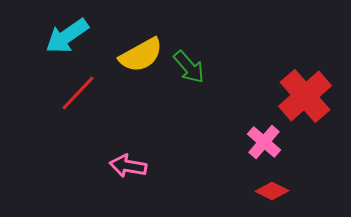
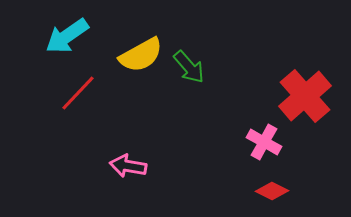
pink cross: rotated 12 degrees counterclockwise
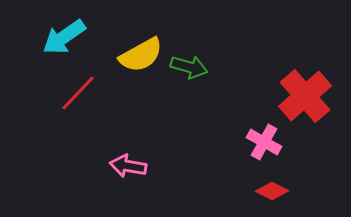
cyan arrow: moved 3 px left, 1 px down
green arrow: rotated 33 degrees counterclockwise
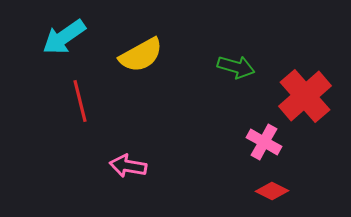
green arrow: moved 47 px right
red line: moved 2 px right, 8 px down; rotated 57 degrees counterclockwise
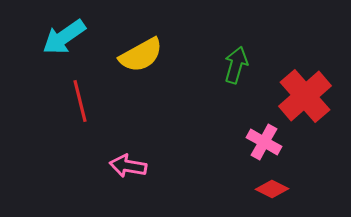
green arrow: moved 2 px up; rotated 90 degrees counterclockwise
red diamond: moved 2 px up
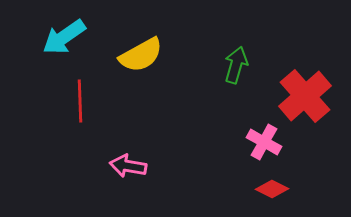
red line: rotated 12 degrees clockwise
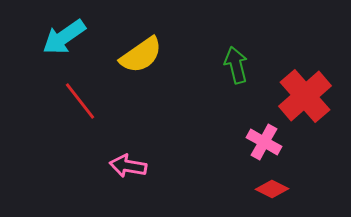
yellow semicircle: rotated 6 degrees counterclockwise
green arrow: rotated 30 degrees counterclockwise
red line: rotated 36 degrees counterclockwise
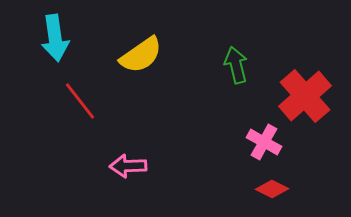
cyan arrow: moved 9 px left, 1 px down; rotated 63 degrees counterclockwise
pink arrow: rotated 12 degrees counterclockwise
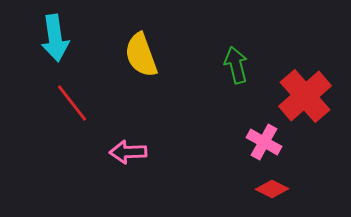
yellow semicircle: rotated 105 degrees clockwise
red line: moved 8 px left, 2 px down
pink arrow: moved 14 px up
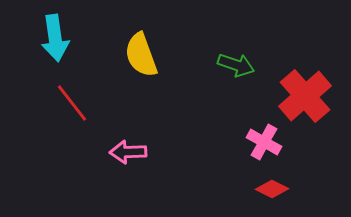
green arrow: rotated 123 degrees clockwise
